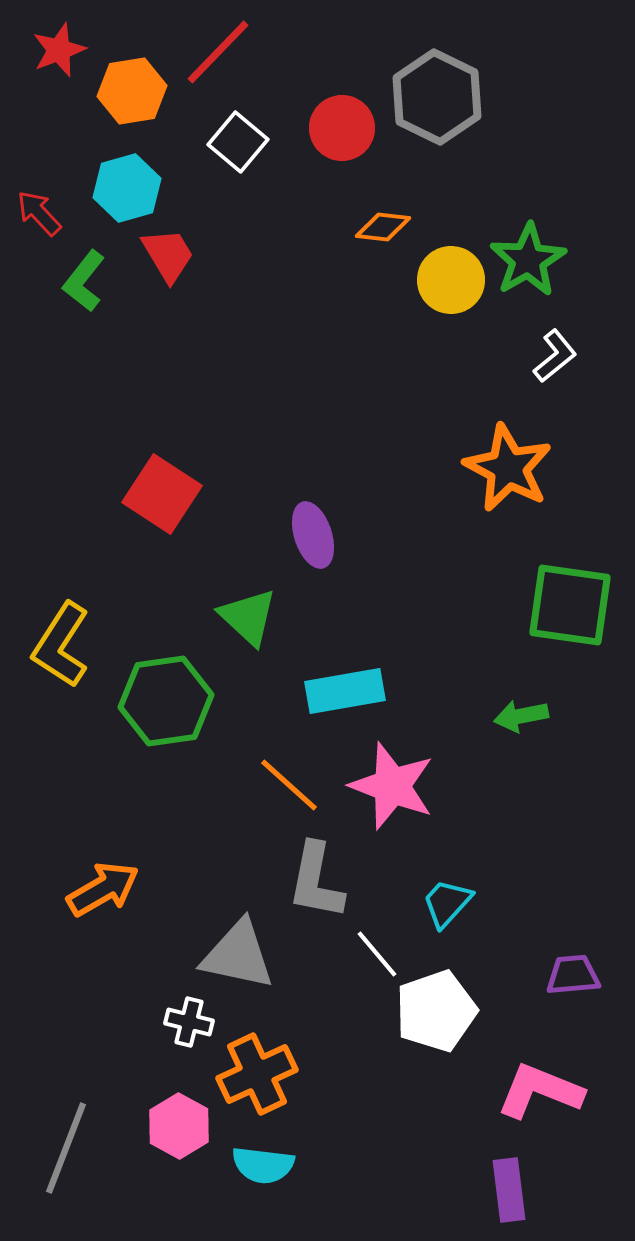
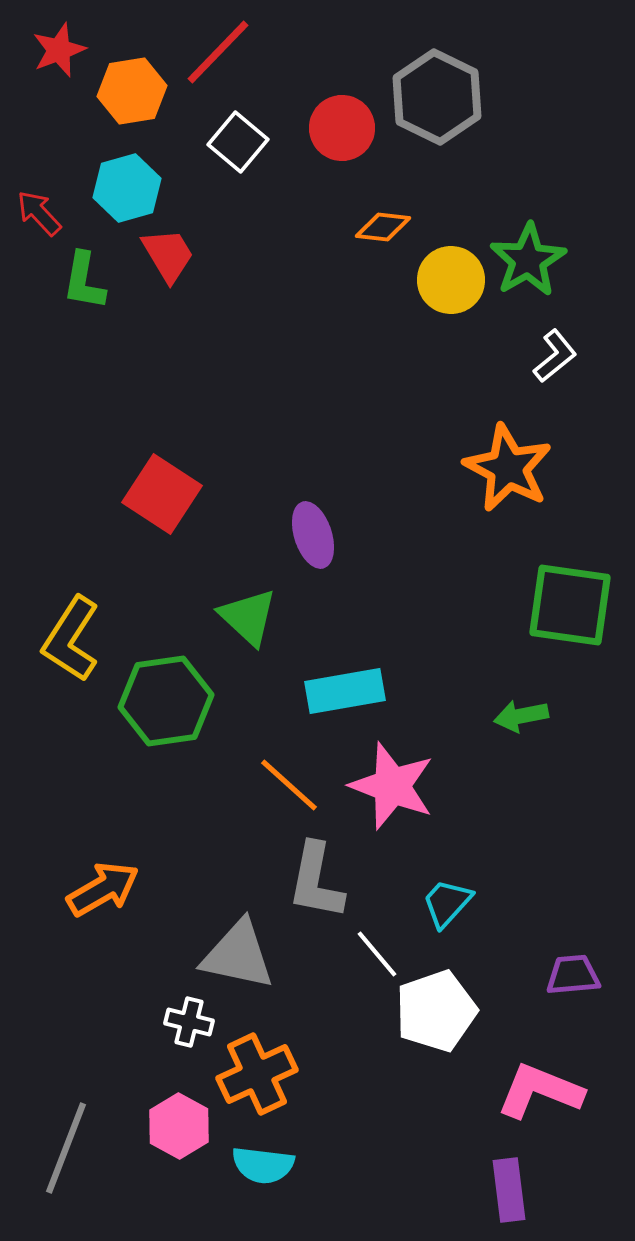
green L-shape: rotated 28 degrees counterclockwise
yellow L-shape: moved 10 px right, 6 px up
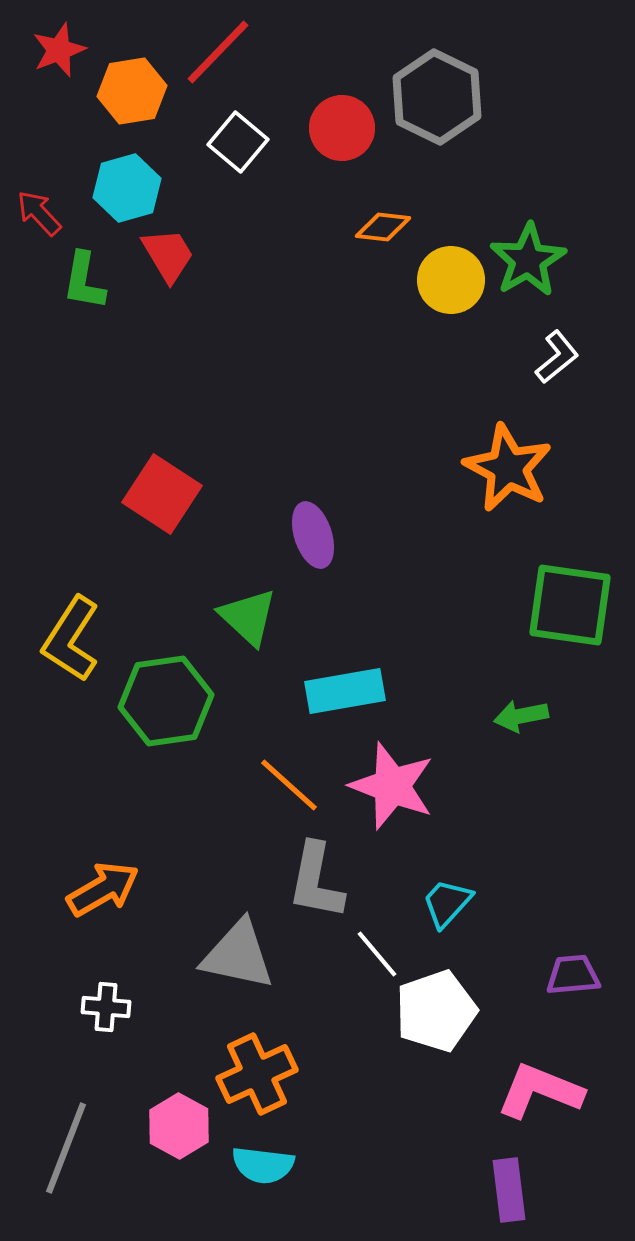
white L-shape: moved 2 px right, 1 px down
white cross: moved 83 px left, 15 px up; rotated 9 degrees counterclockwise
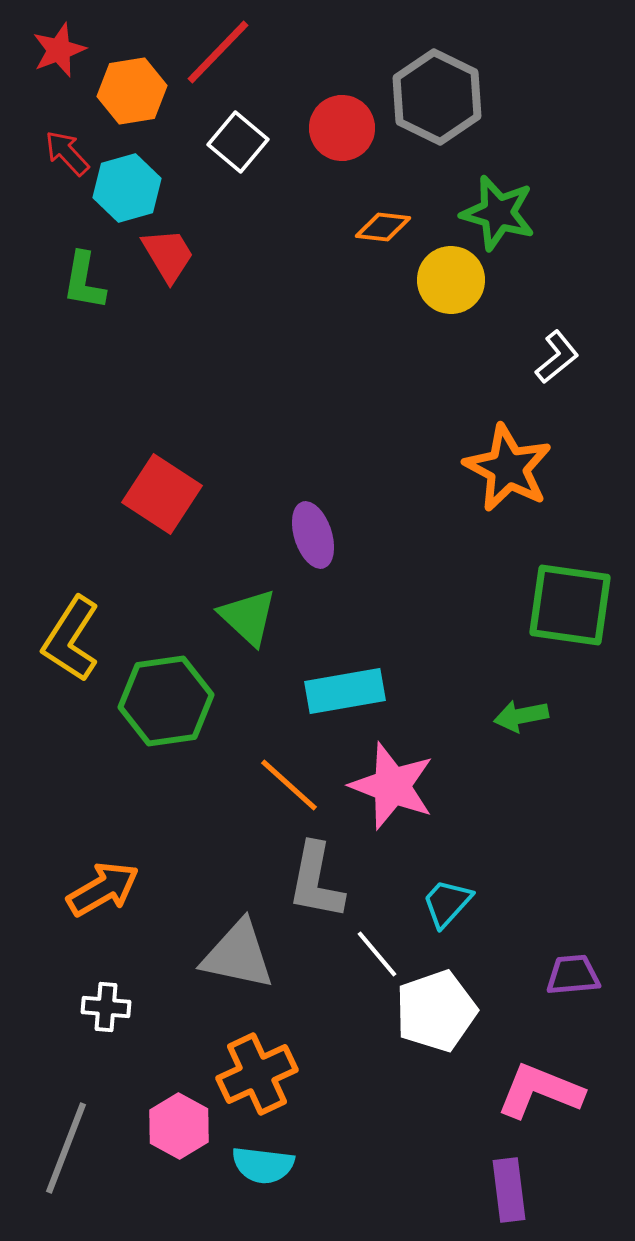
red arrow: moved 28 px right, 60 px up
green star: moved 30 px left, 47 px up; rotated 26 degrees counterclockwise
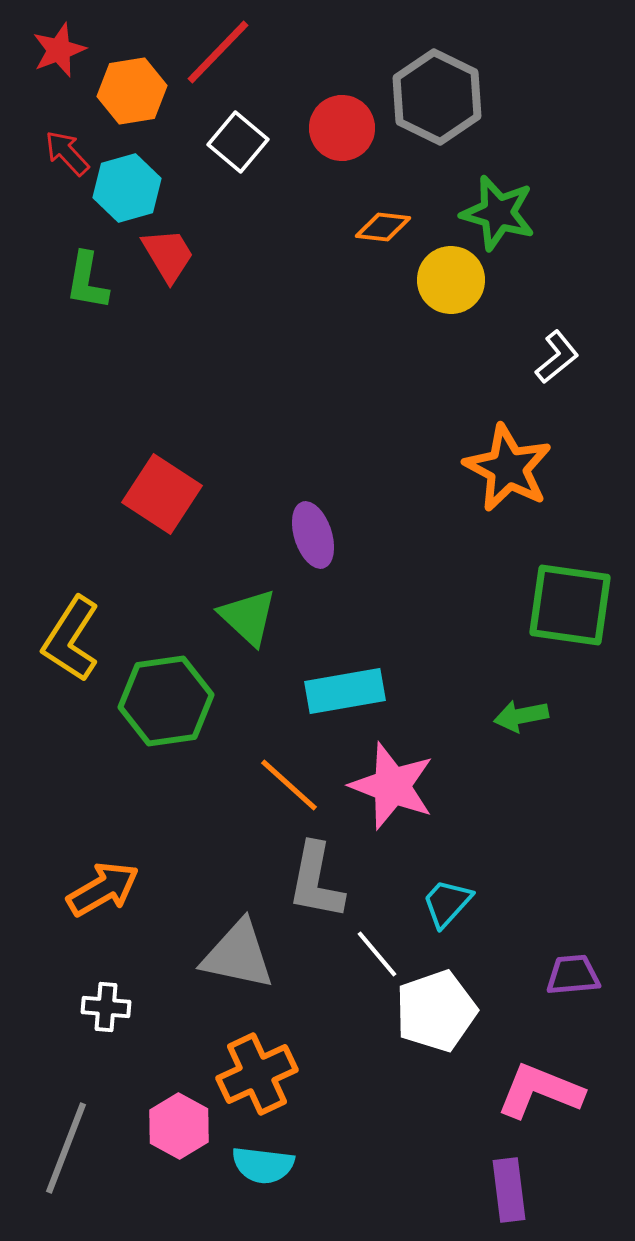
green L-shape: moved 3 px right
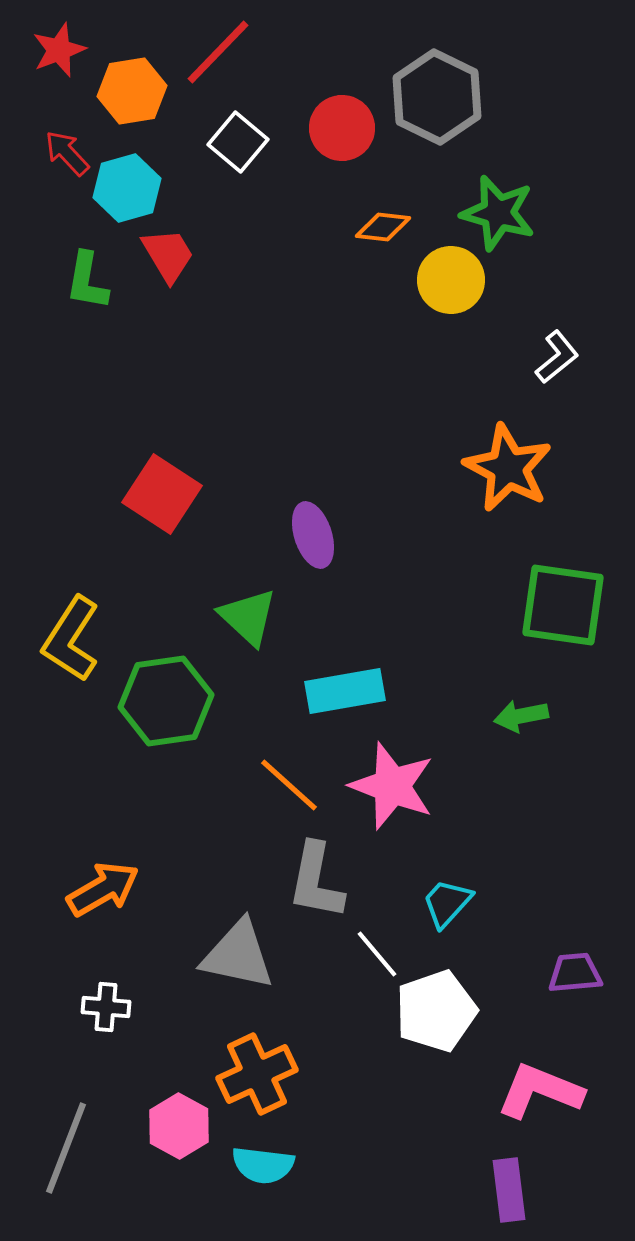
green square: moved 7 px left
purple trapezoid: moved 2 px right, 2 px up
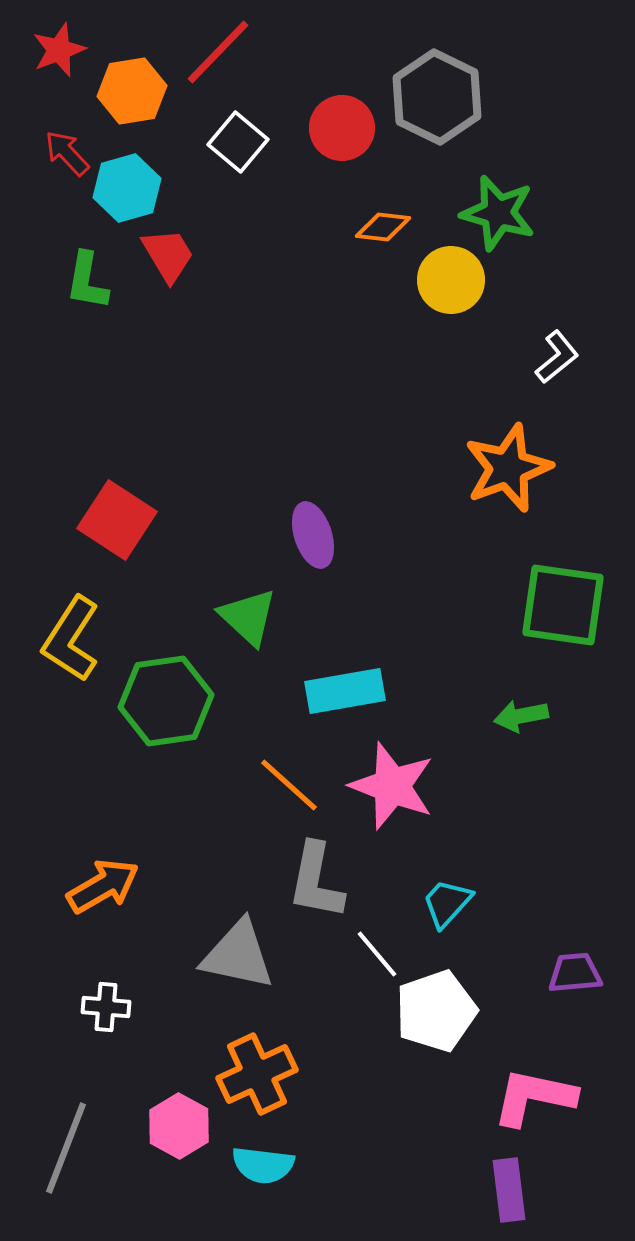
orange star: rotated 24 degrees clockwise
red square: moved 45 px left, 26 px down
orange arrow: moved 3 px up
pink L-shape: moved 6 px left, 6 px down; rotated 10 degrees counterclockwise
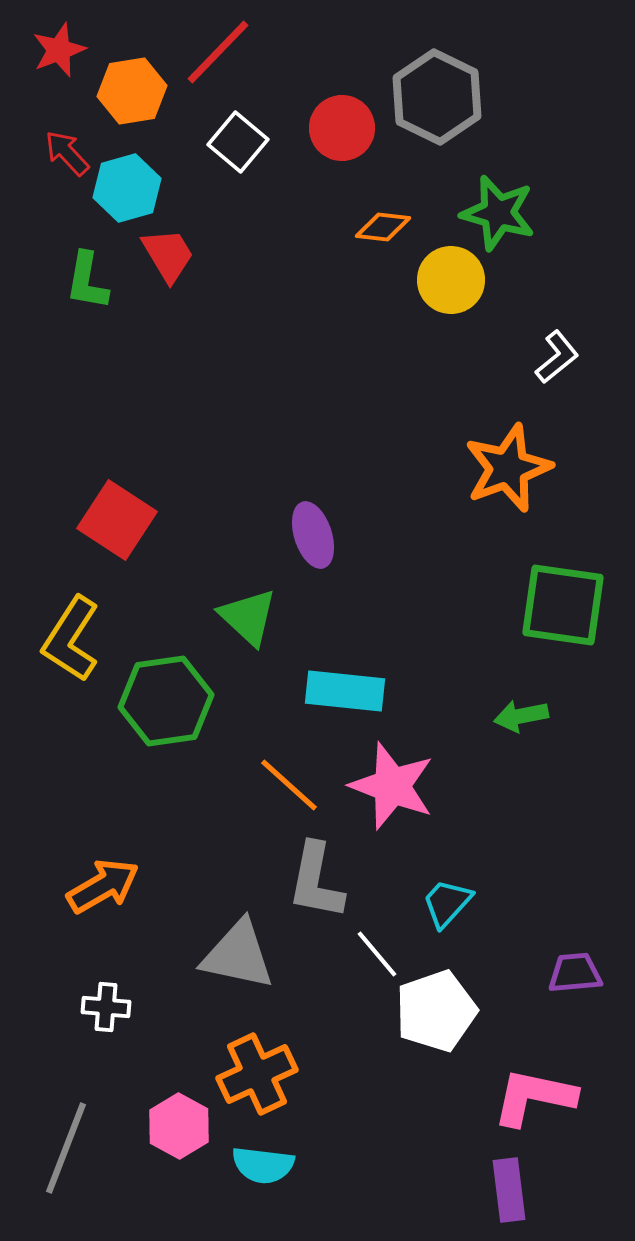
cyan rectangle: rotated 16 degrees clockwise
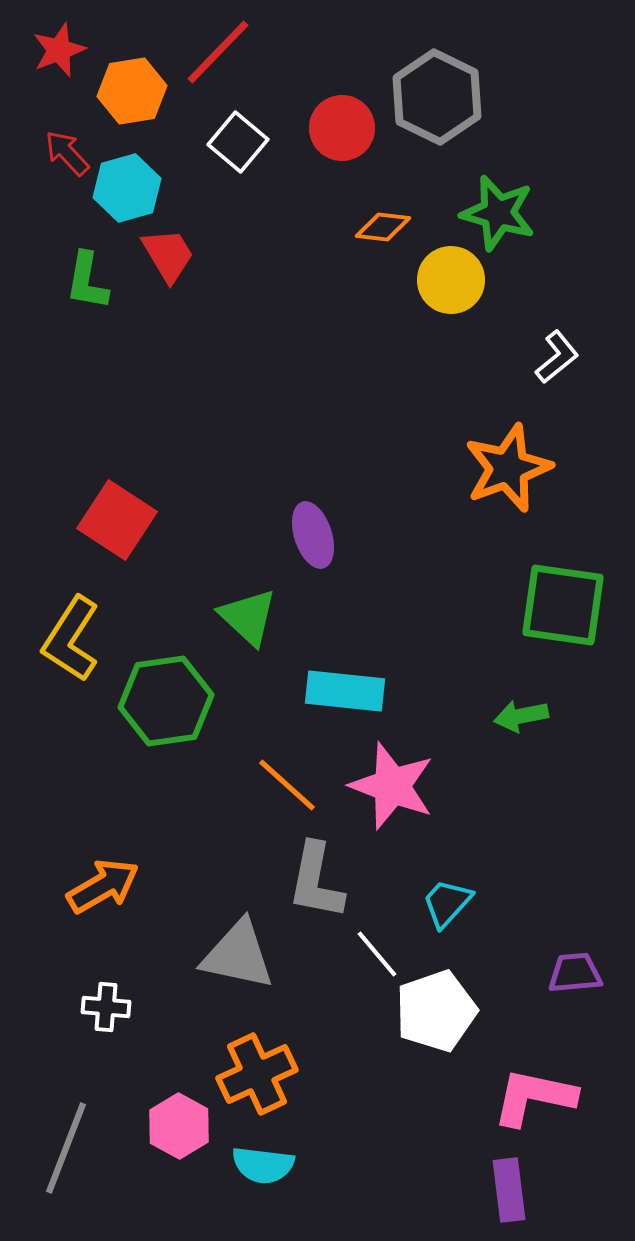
orange line: moved 2 px left
